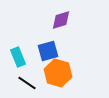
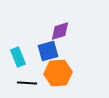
purple diamond: moved 1 px left, 11 px down
orange hexagon: rotated 20 degrees counterclockwise
black line: rotated 30 degrees counterclockwise
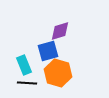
cyan rectangle: moved 6 px right, 8 px down
orange hexagon: rotated 20 degrees clockwise
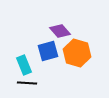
purple diamond: rotated 65 degrees clockwise
orange hexagon: moved 19 px right, 20 px up
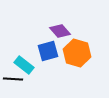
cyan rectangle: rotated 30 degrees counterclockwise
black line: moved 14 px left, 4 px up
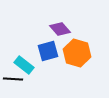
purple diamond: moved 2 px up
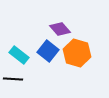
blue square: rotated 35 degrees counterclockwise
cyan rectangle: moved 5 px left, 10 px up
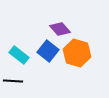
black line: moved 2 px down
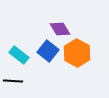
purple diamond: rotated 10 degrees clockwise
orange hexagon: rotated 12 degrees clockwise
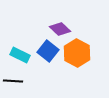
purple diamond: rotated 15 degrees counterclockwise
cyan rectangle: moved 1 px right; rotated 12 degrees counterclockwise
